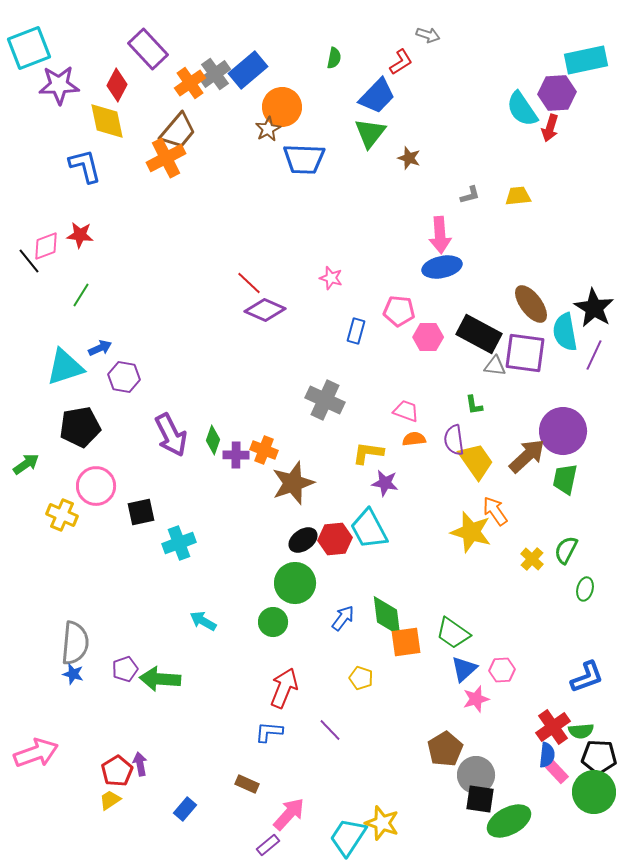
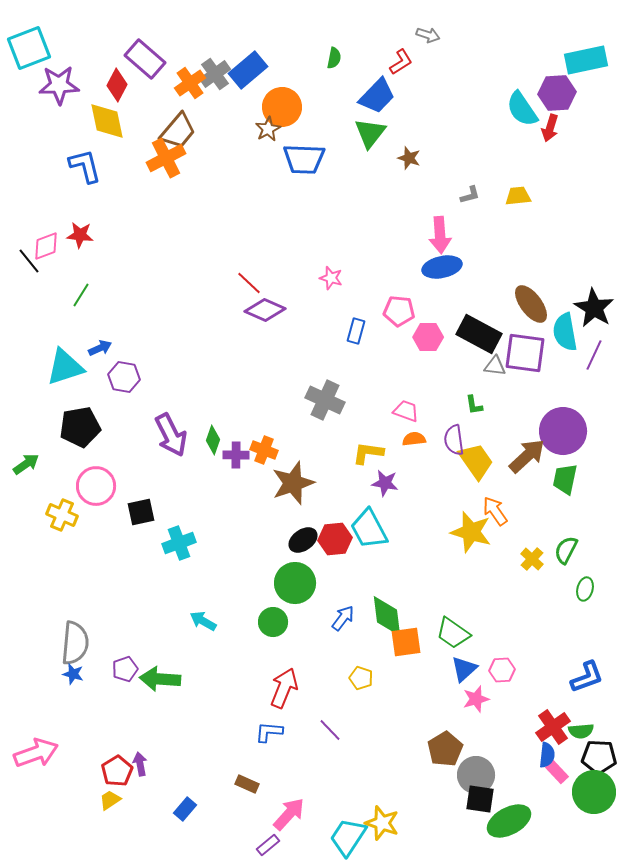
purple rectangle at (148, 49): moved 3 px left, 10 px down; rotated 6 degrees counterclockwise
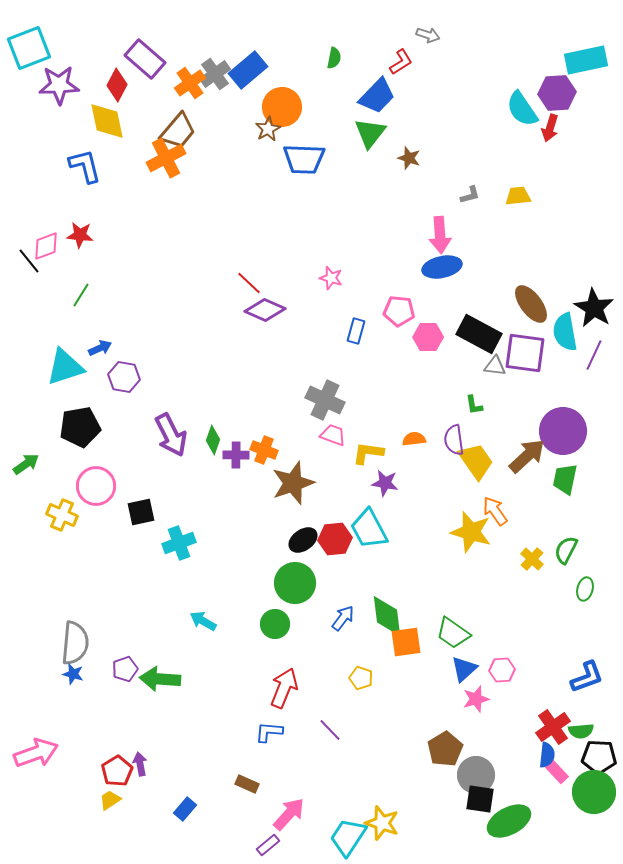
pink trapezoid at (406, 411): moved 73 px left, 24 px down
green circle at (273, 622): moved 2 px right, 2 px down
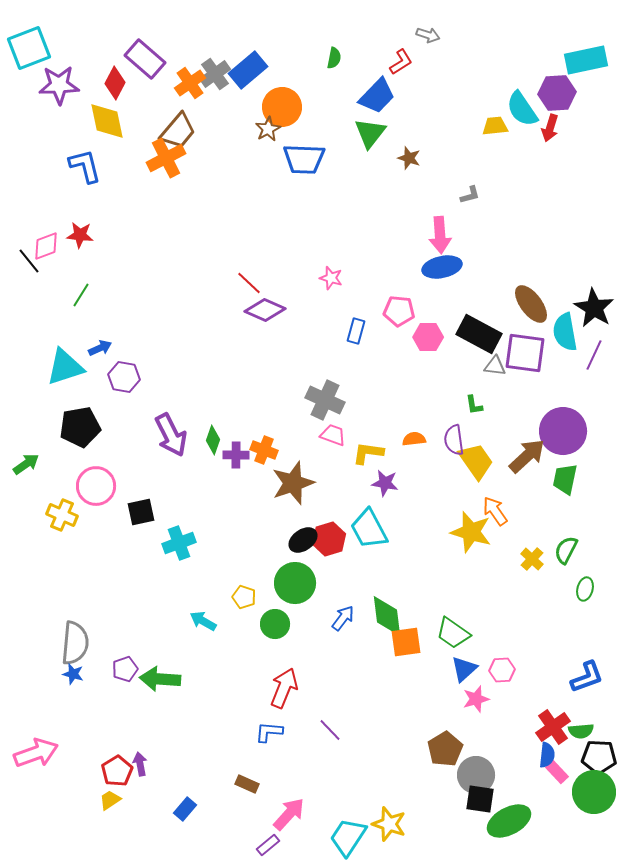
red diamond at (117, 85): moved 2 px left, 2 px up
yellow trapezoid at (518, 196): moved 23 px left, 70 px up
red hexagon at (335, 539): moved 6 px left; rotated 12 degrees counterclockwise
yellow pentagon at (361, 678): moved 117 px left, 81 px up
yellow star at (382, 823): moved 7 px right, 1 px down
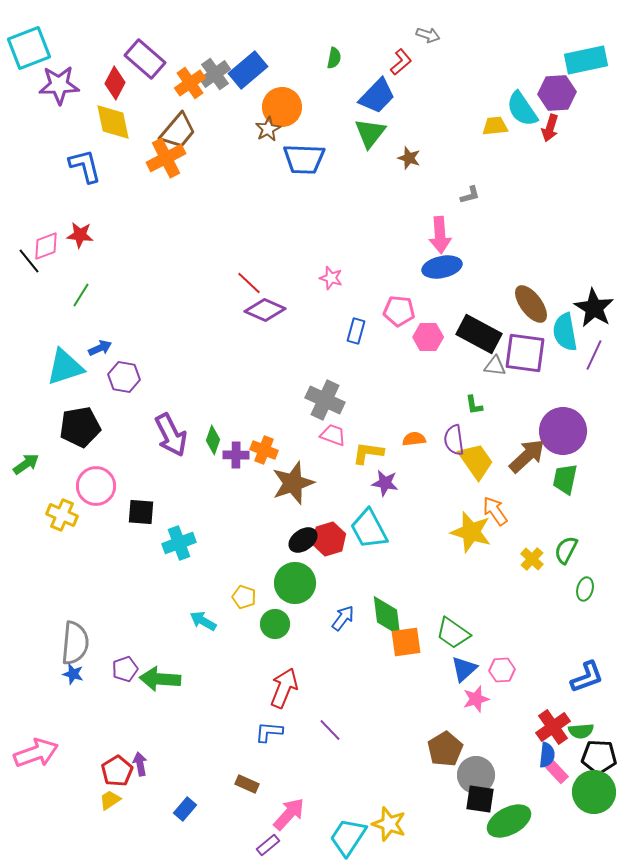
red L-shape at (401, 62): rotated 8 degrees counterclockwise
yellow diamond at (107, 121): moved 6 px right, 1 px down
black square at (141, 512): rotated 16 degrees clockwise
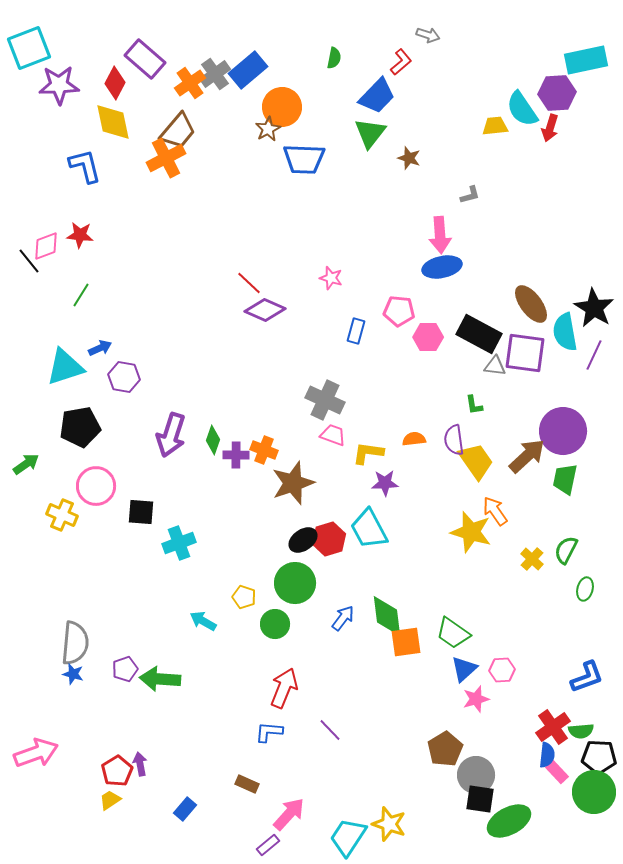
purple arrow at (171, 435): rotated 45 degrees clockwise
purple star at (385, 483): rotated 12 degrees counterclockwise
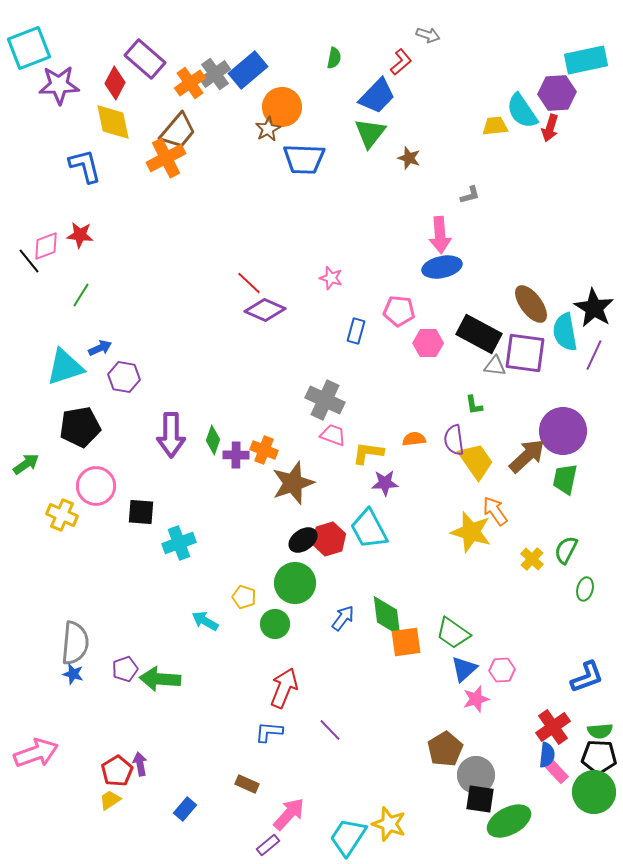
cyan semicircle at (522, 109): moved 2 px down
pink hexagon at (428, 337): moved 6 px down
purple arrow at (171, 435): rotated 18 degrees counterclockwise
cyan arrow at (203, 621): moved 2 px right
green semicircle at (581, 731): moved 19 px right
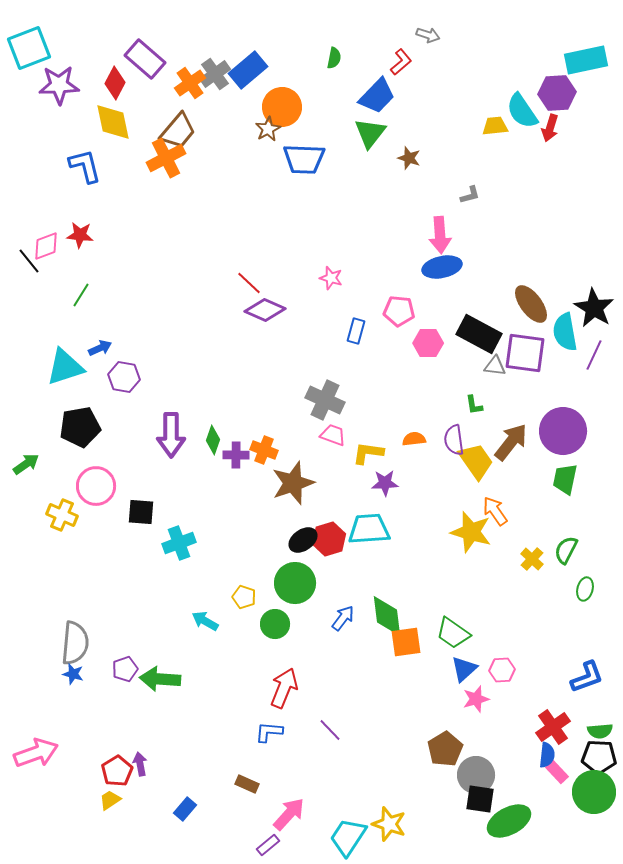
brown arrow at (527, 456): moved 16 px left, 14 px up; rotated 9 degrees counterclockwise
cyan trapezoid at (369, 529): rotated 114 degrees clockwise
